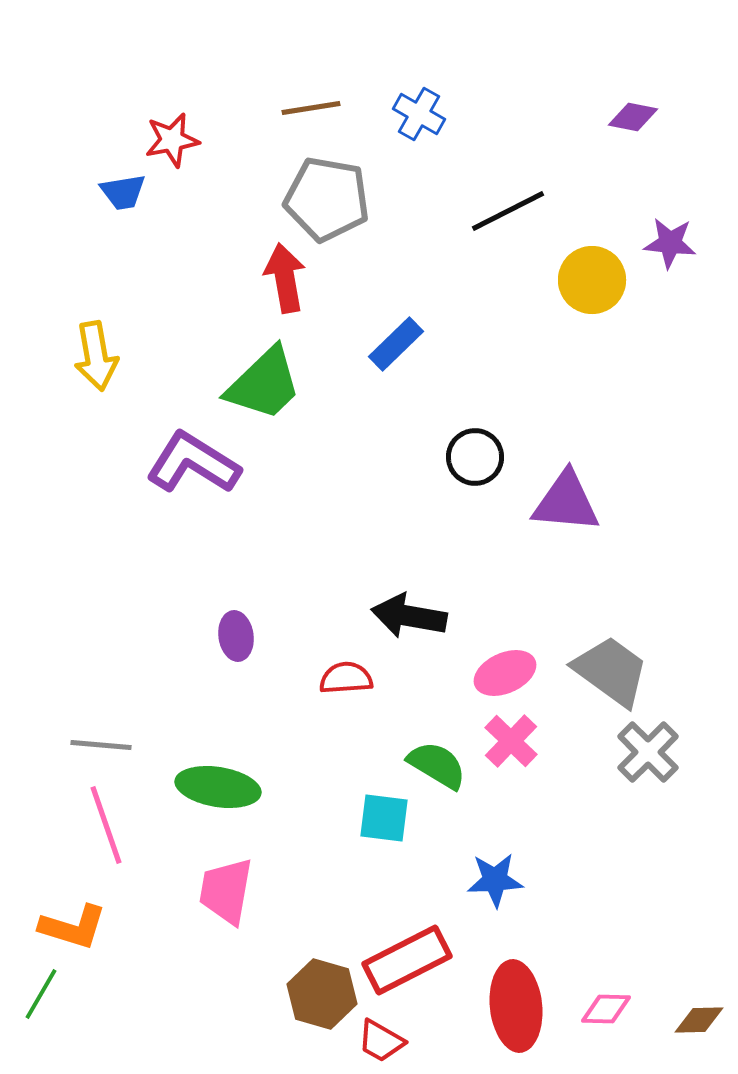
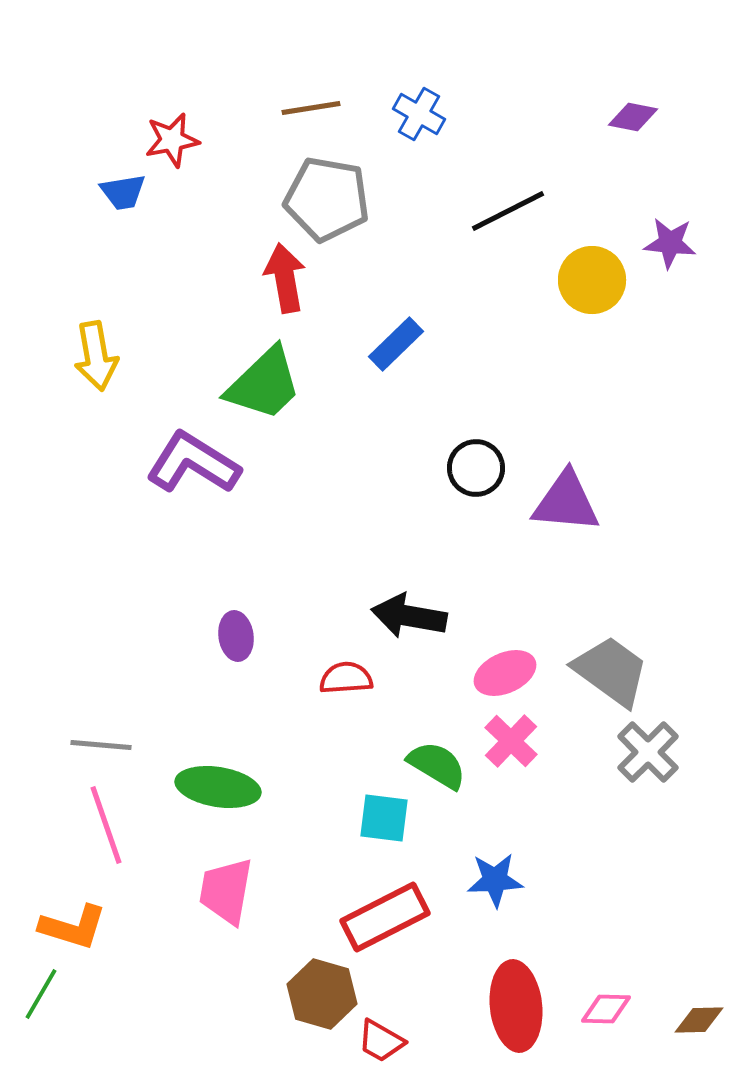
black circle: moved 1 px right, 11 px down
red rectangle: moved 22 px left, 43 px up
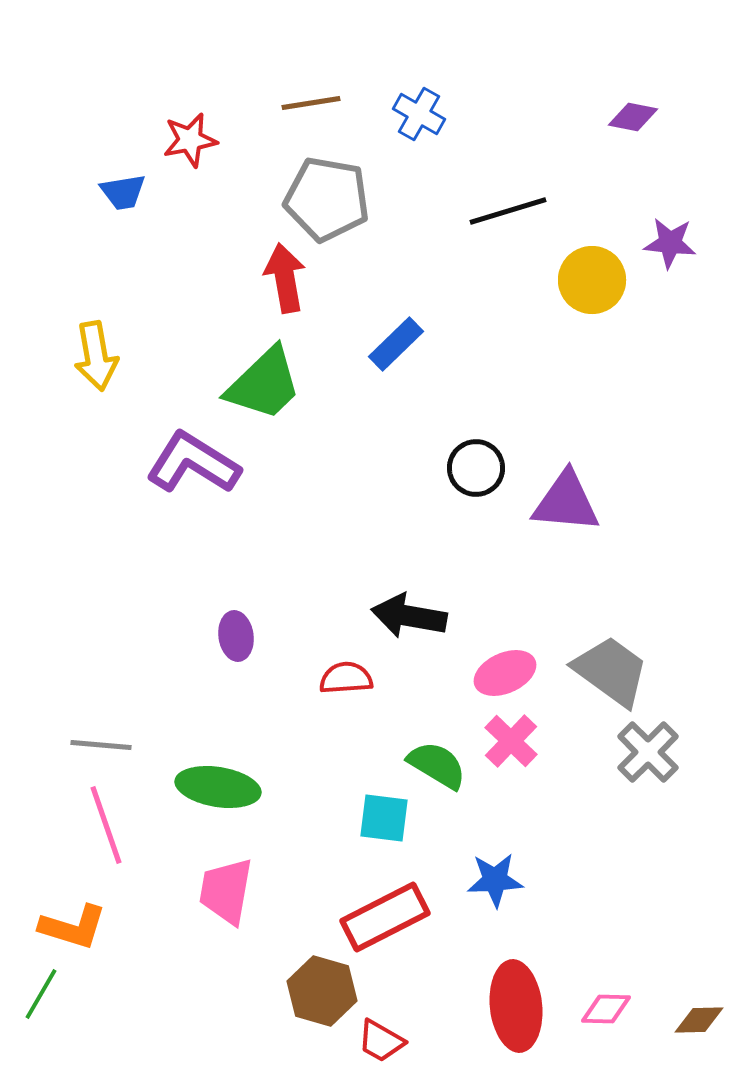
brown line: moved 5 px up
red star: moved 18 px right
black line: rotated 10 degrees clockwise
brown hexagon: moved 3 px up
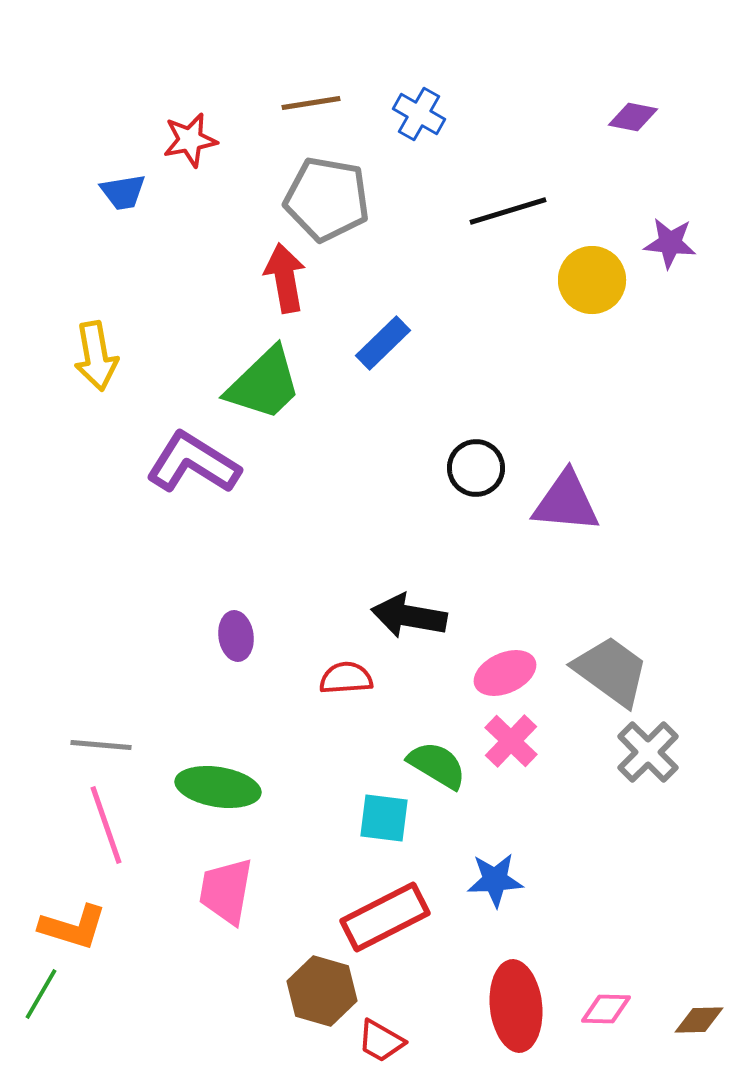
blue rectangle: moved 13 px left, 1 px up
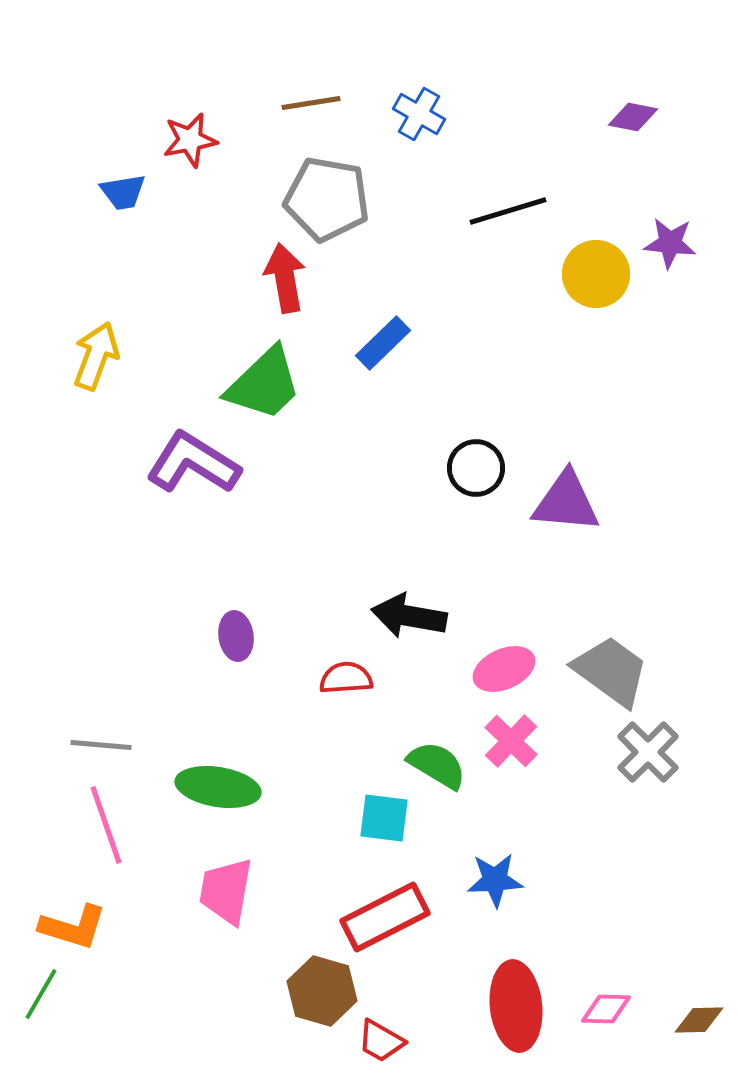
yellow circle: moved 4 px right, 6 px up
yellow arrow: rotated 150 degrees counterclockwise
pink ellipse: moved 1 px left, 4 px up
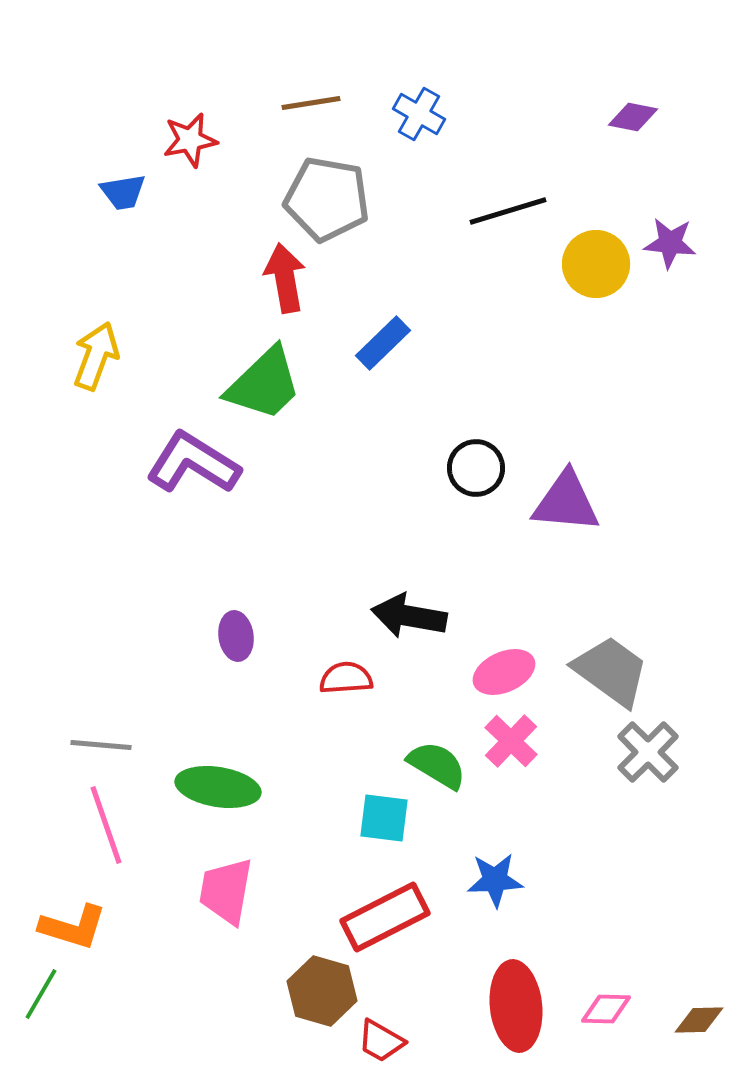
yellow circle: moved 10 px up
pink ellipse: moved 3 px down
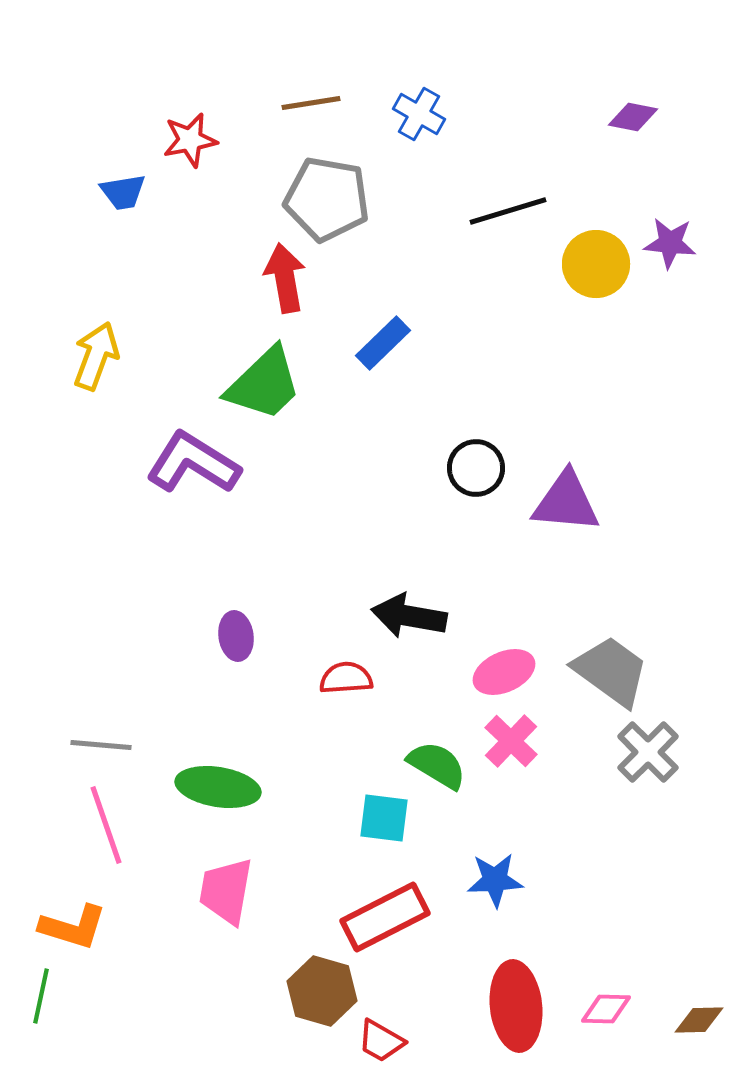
green line: moved 2 px down; rotated 18 degrees counterclockwise
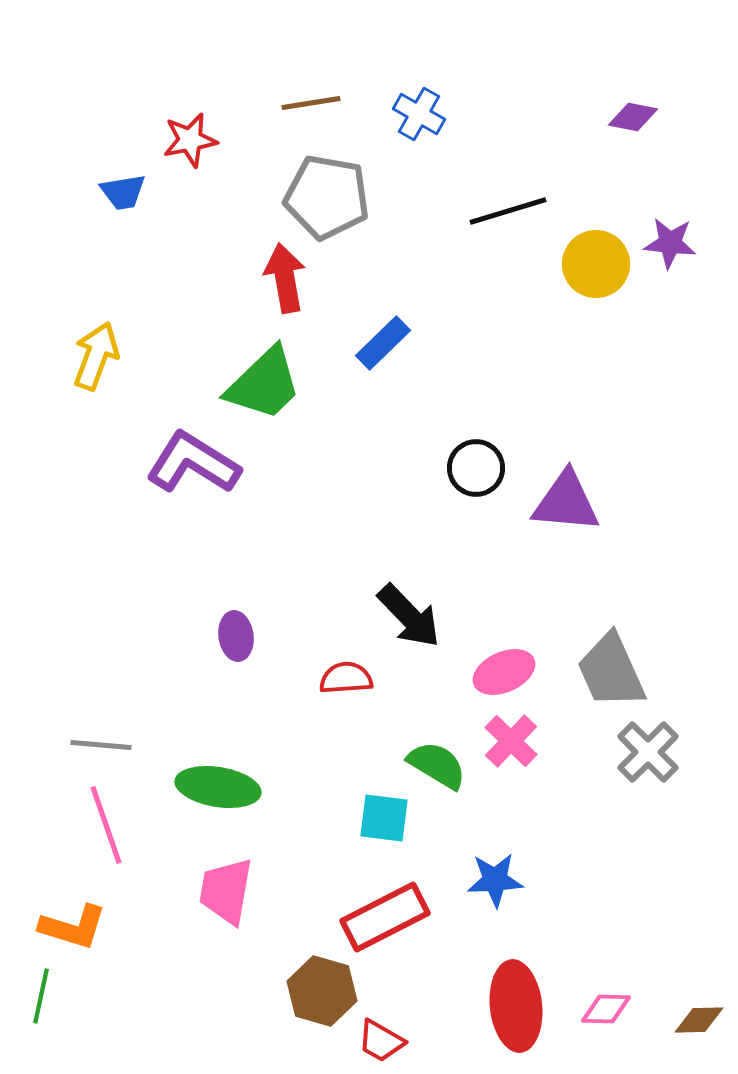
gray pentagon: moved 2 px up
black arrow: rotated 144 degrees counterclockwise
gray trapezoid: rotated 150 degrees counterclockwise
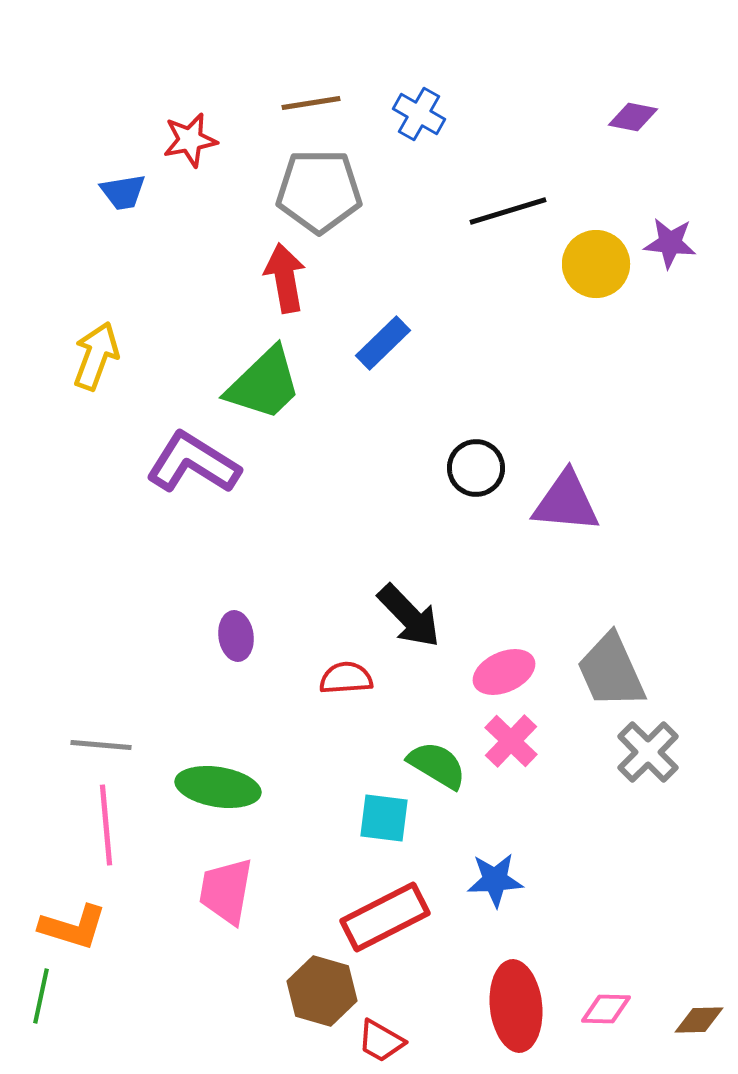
gray pentagon: moved 8 px left, 6 px up; rotated 10 degrees counterclockwise
pink line: rotated 14 degrees clockwise
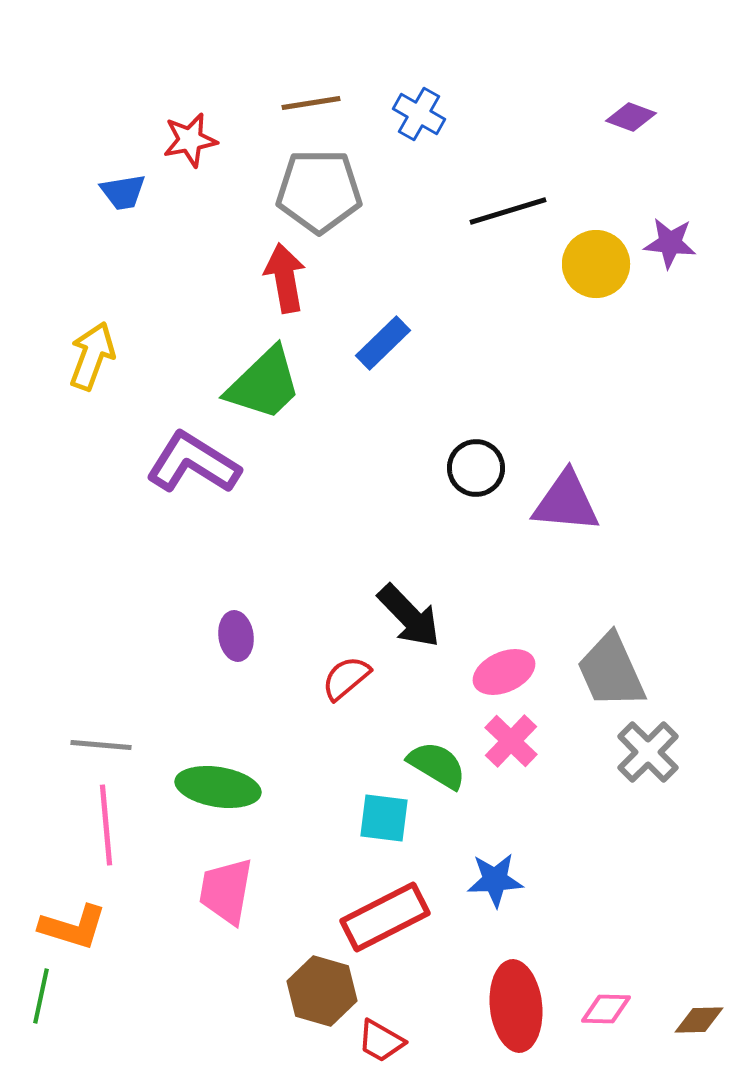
purple diamond: moved 2 px left; rotated 9 degrees clockwise
yellow arrow: moved 4 px left
red semicircle: rotated 36 degrees counterclockwise
